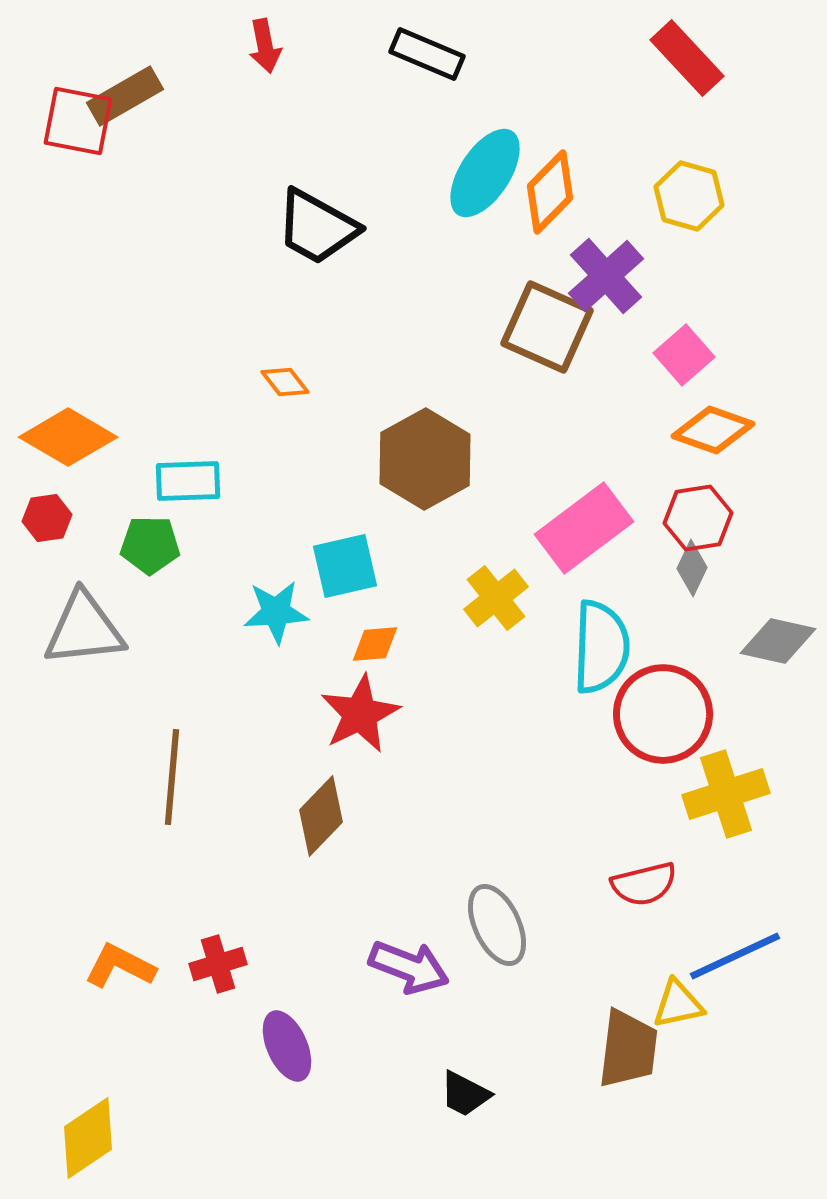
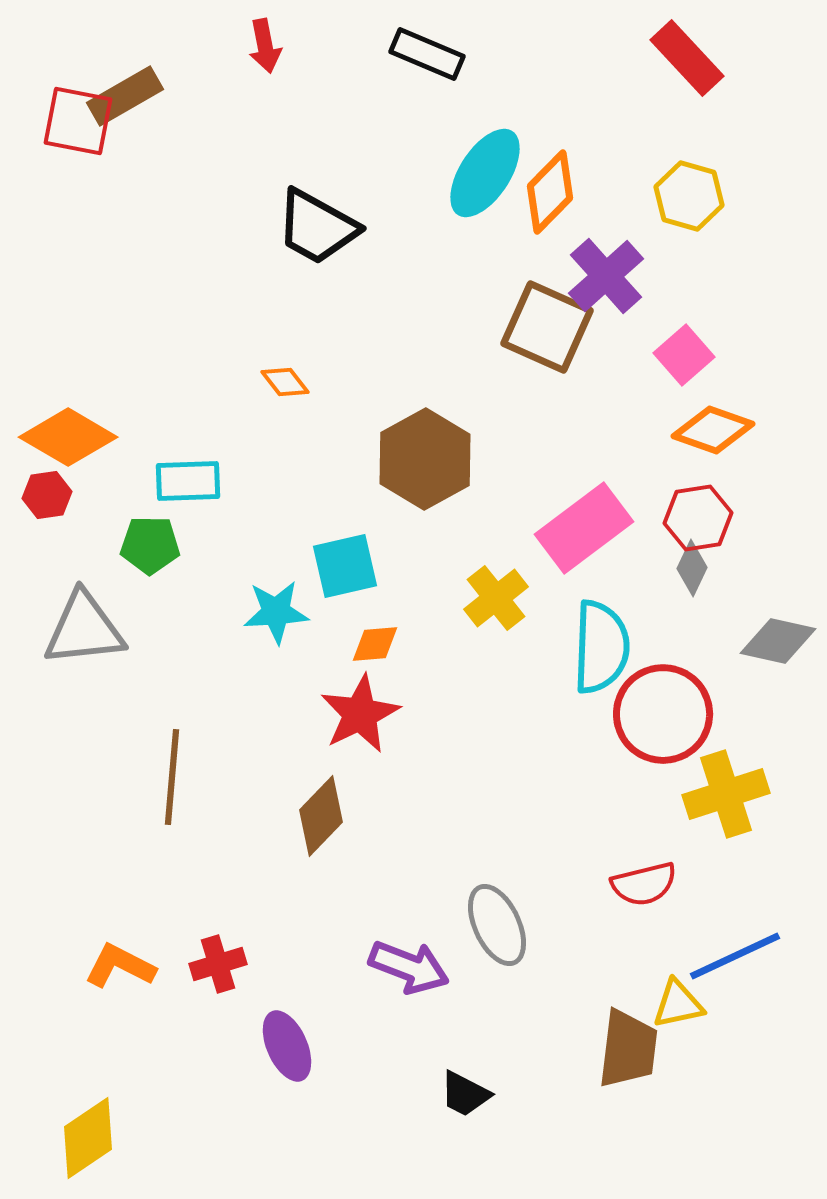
red hexagon at (47, 518): moved 23 px up
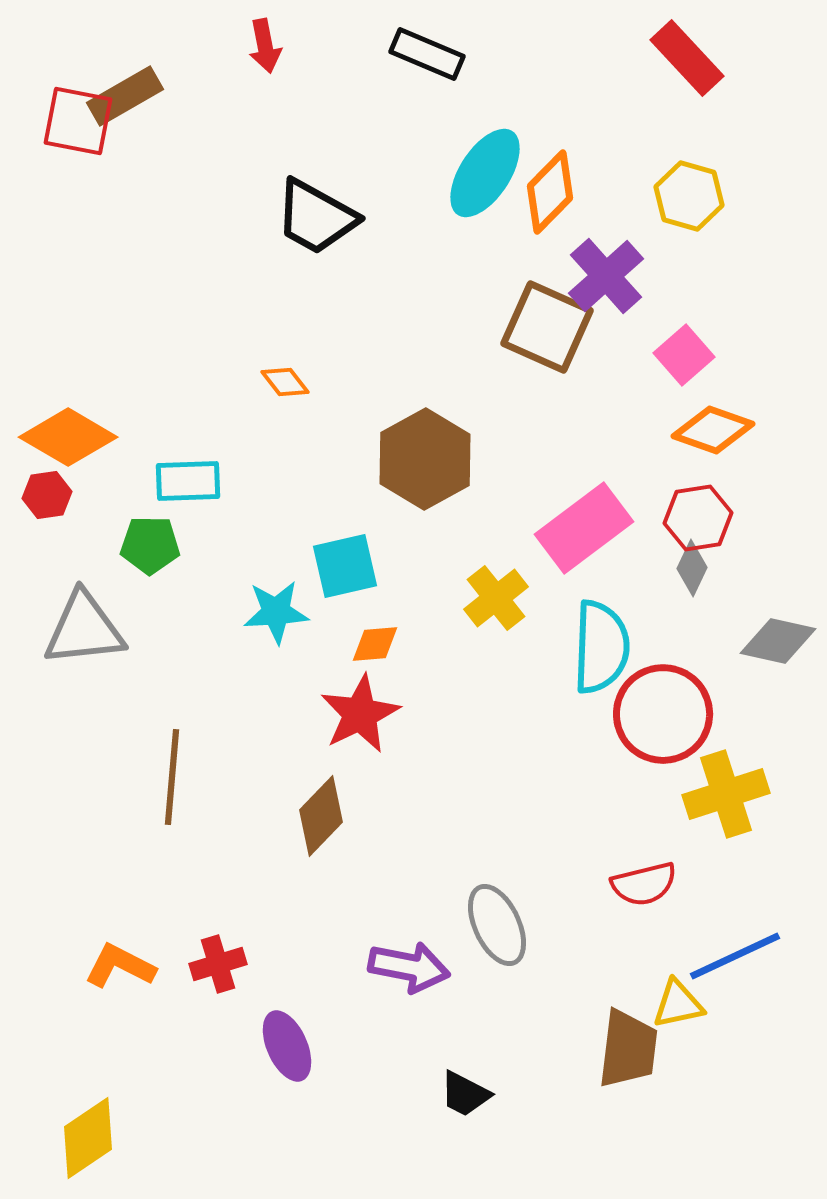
black trapezoid at (317, 227): moved 1 px left, 10 px up
purple arrow at (409, 967): rotated 10 degrees counterclockwise
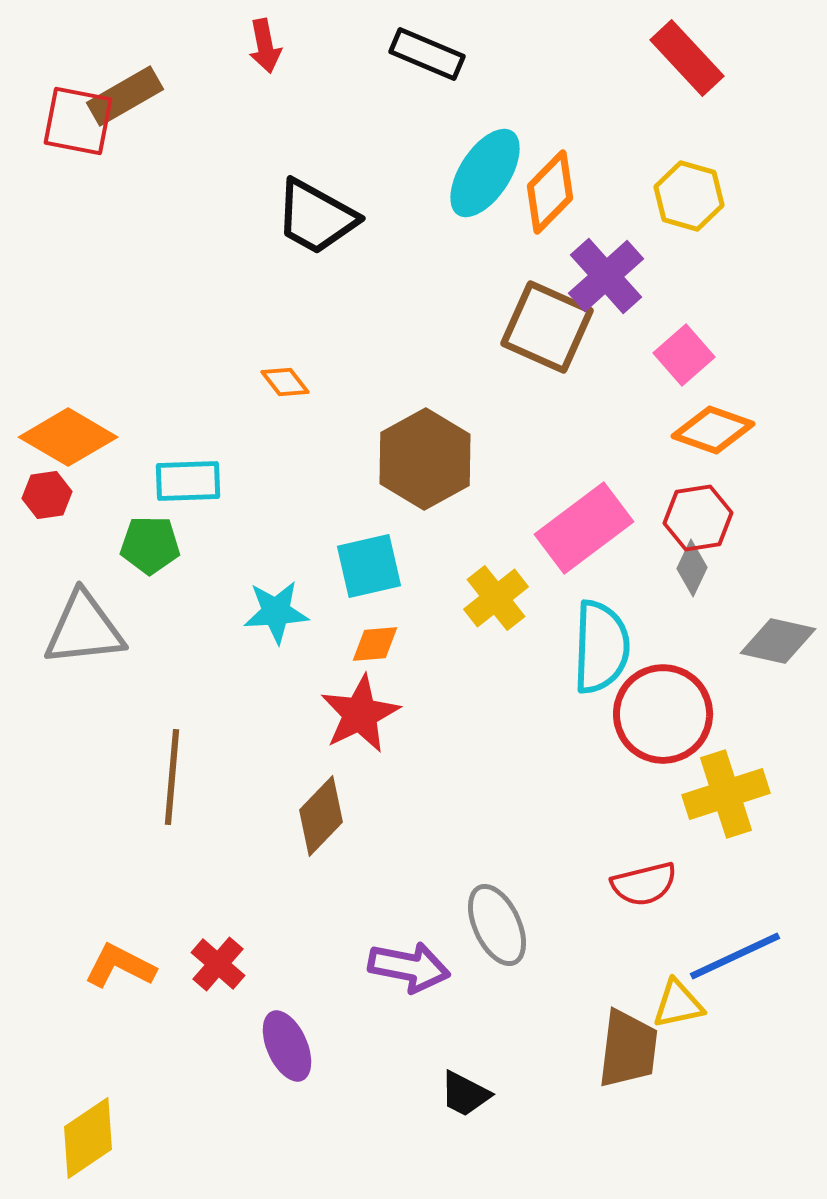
cyan square at (345, 566): moved 24 px right
red cross at (218, 964): rotated 32 degrees counterclockwise
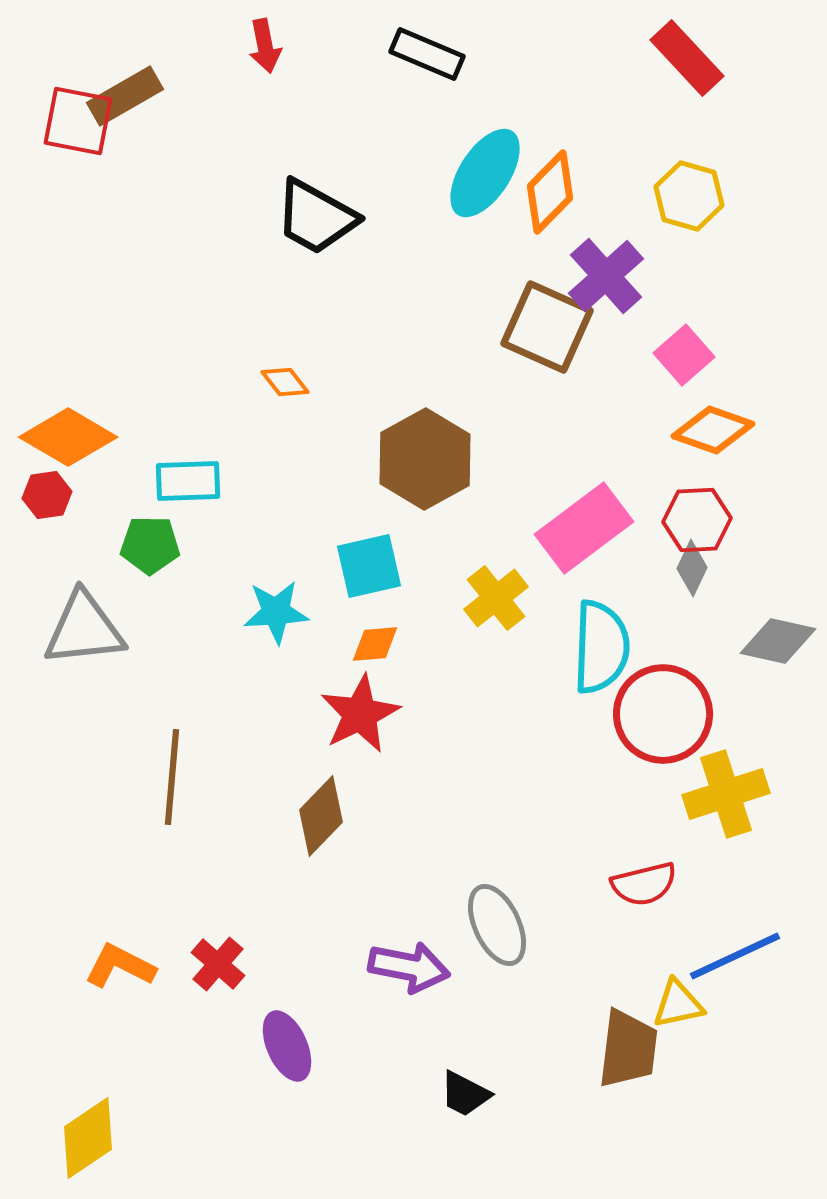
red hexagon at (698, 518): moved 1 px left, 2 px down; rotated 6 degrees clockwise
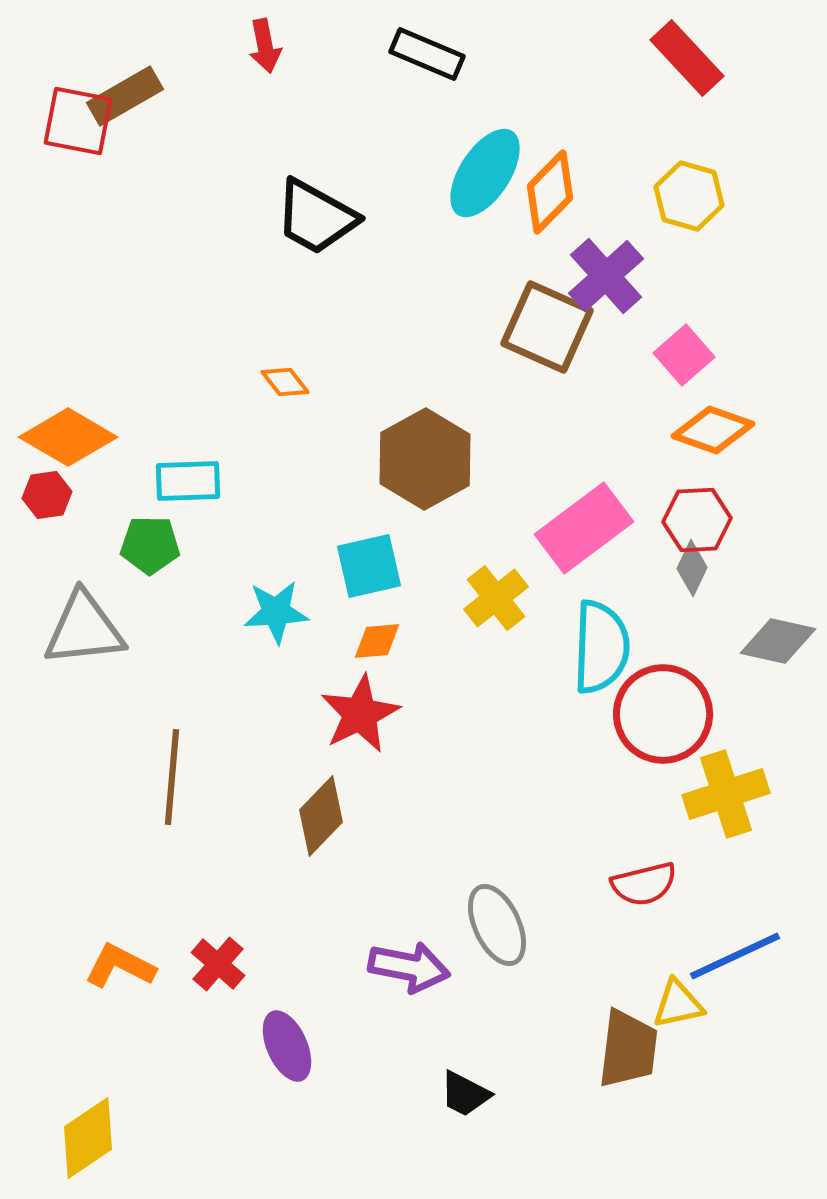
orange diamond at (375, 644): moved 2 px right, 3 px up
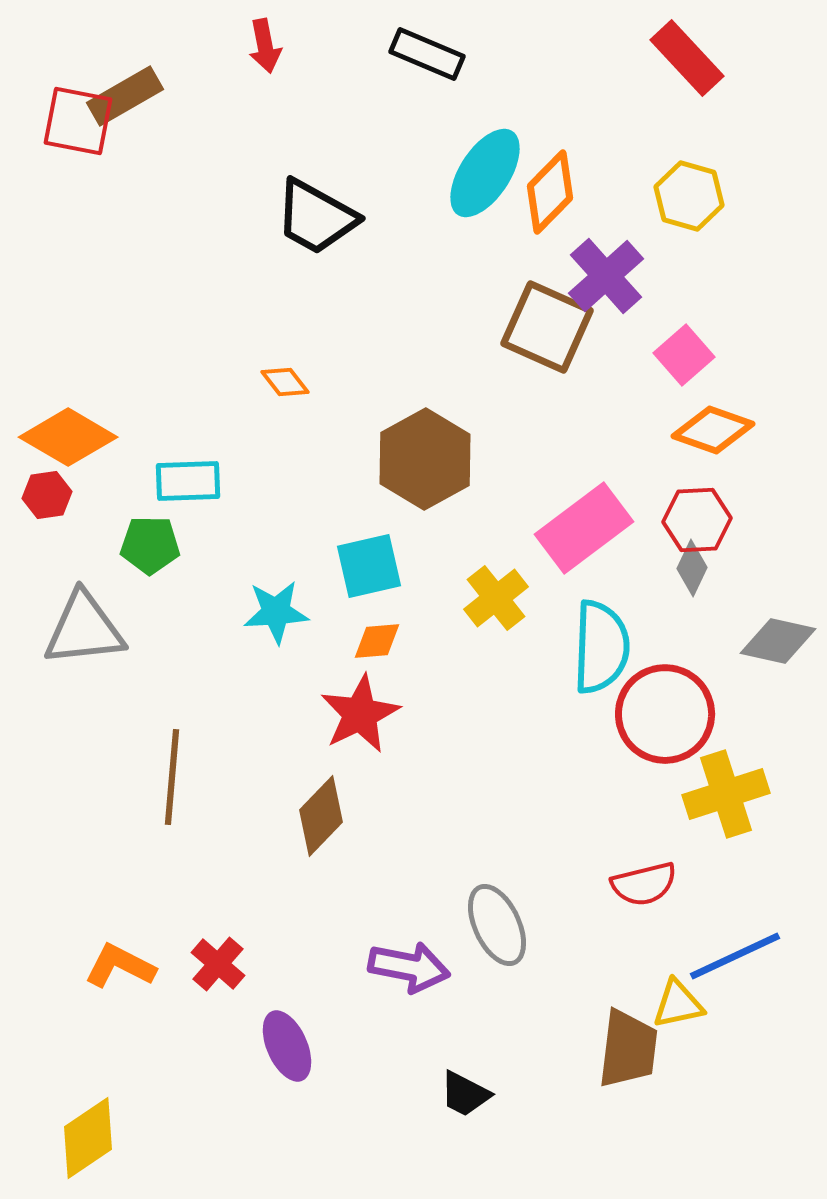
red circle at (663, 714): moved 2 px right
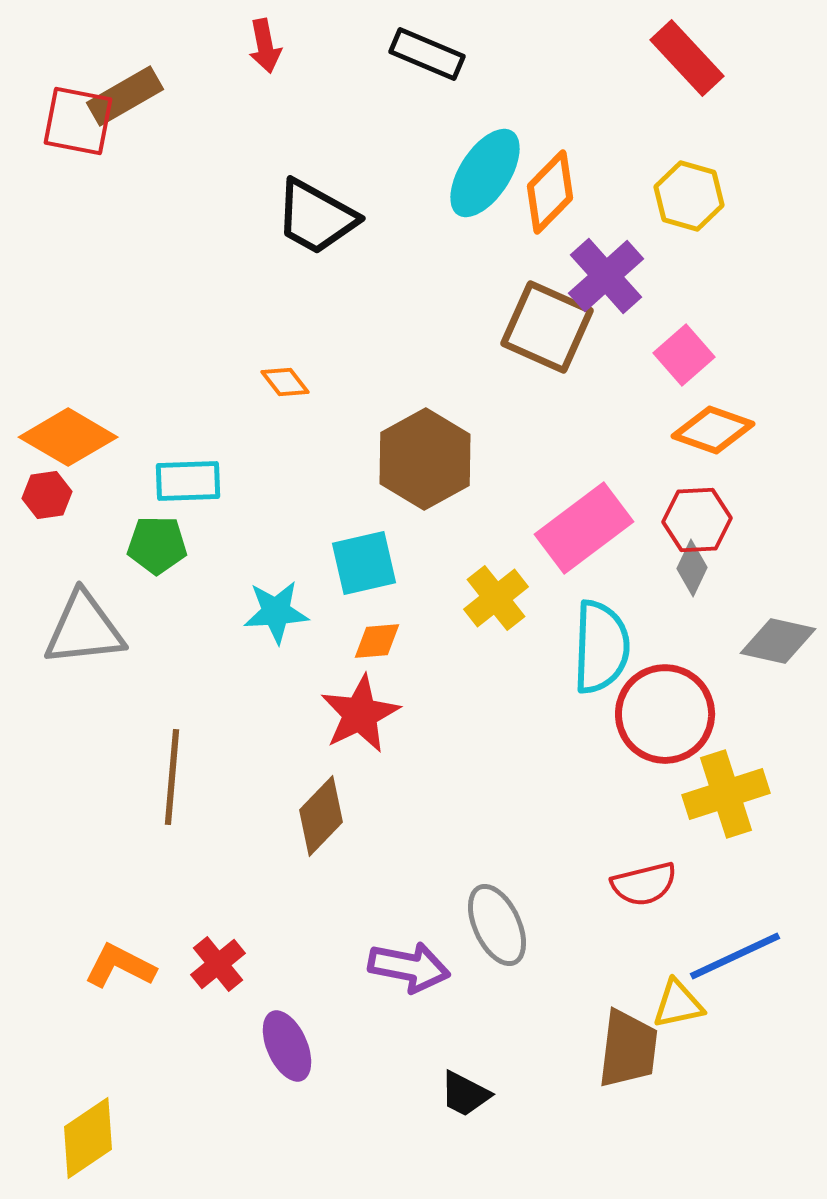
green pentagon at (150, 545): moved 7 px right
cyan square at (369, 566): moved 5 px left, 3 px up
red cross at (218, 964): rotated 10 degrees clockwise
